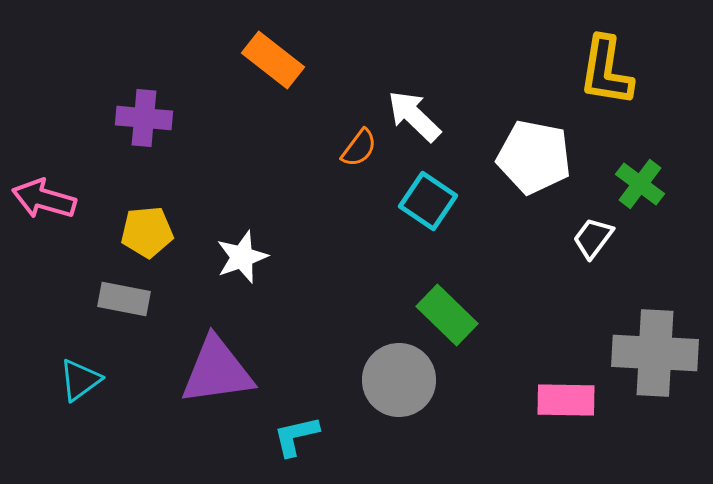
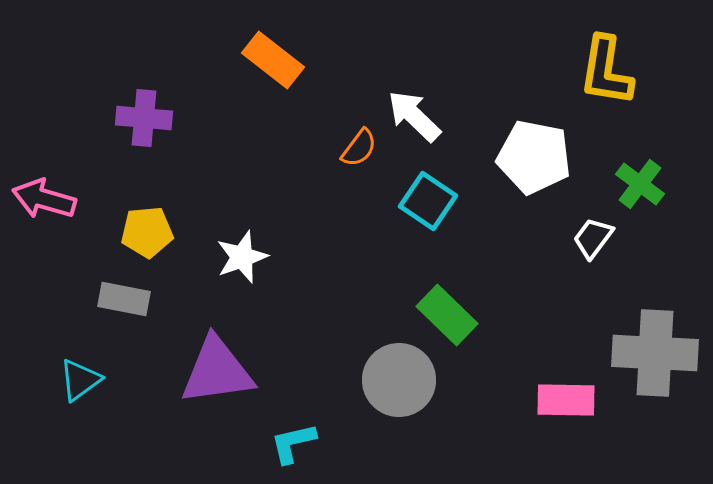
cyan L-shape: moved 3 px left, 7 px down
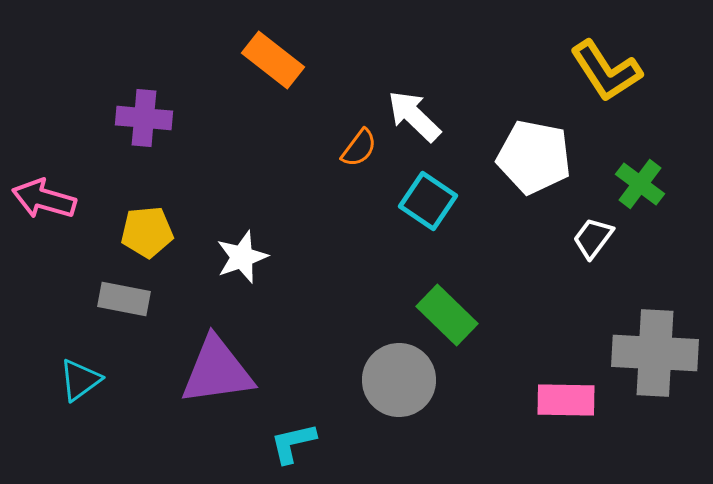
yellow L-shape: rotated 42 degrees counterclockwise
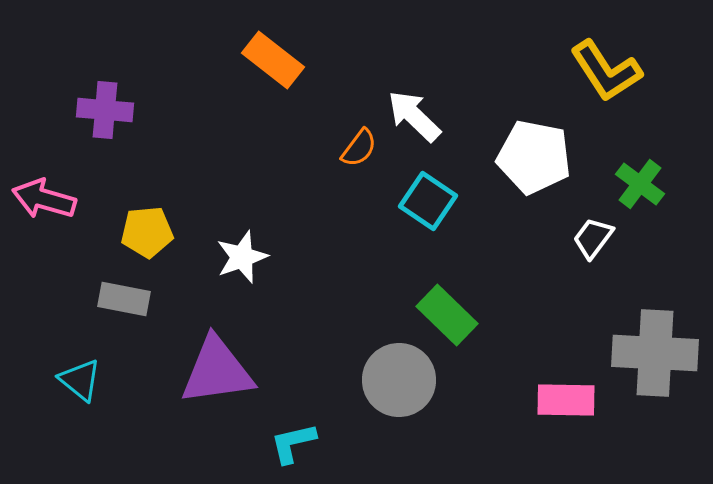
purple cross: moved 39 px left, 8 px up
cyan triangle: rotated 45 degrees counterclockwise
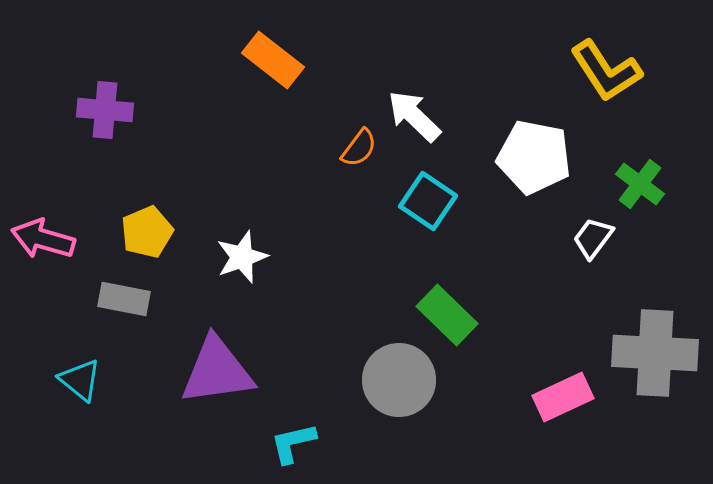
pink arrow: moved 1 px left, 40 px down
yellow pentagon: rotated 18 degrees counterclockwise
pink rectangle: moved 3 px left, 3 px up; rotated 26 degrees counterclockwise
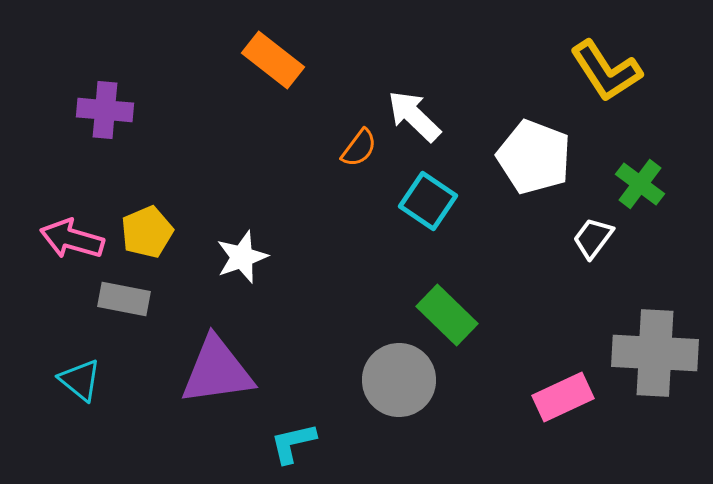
white pentagon: rotated 10 degrees clockwise
pink arrow: moved 29 px right
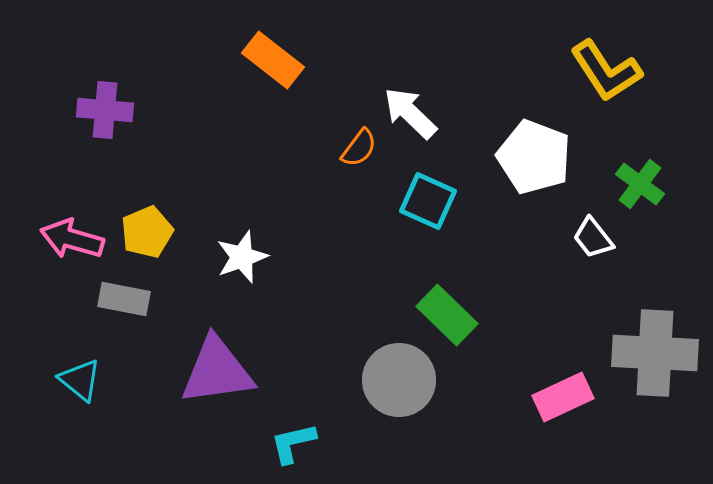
white arrow: moved 4 px left, 3 px up
cyan square: rotated 10 degrees counterclockwise
white trapezoid: rotated 75 degrees counterclockwise
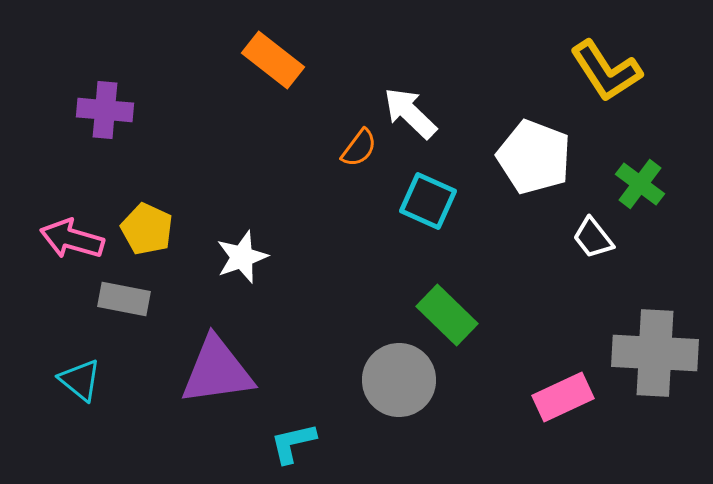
yellow pentagon: moved 3 px up; rotated 24 degrees counterclockwise
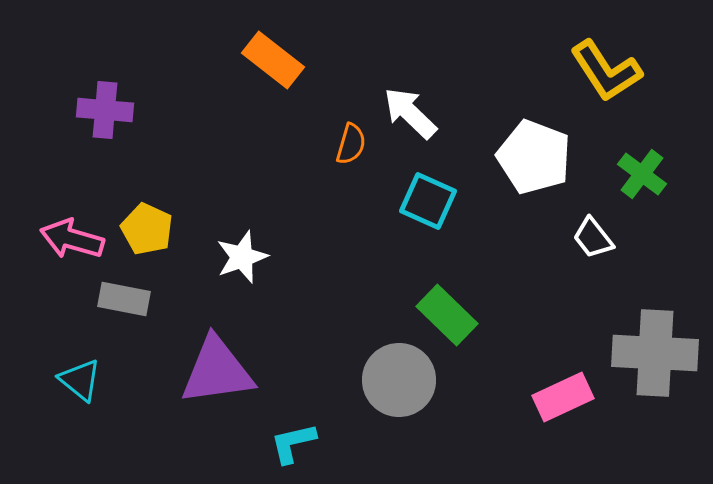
orange semicircle: moved 8 px left, 4 px up; rotated 21 degrees counterclockwise
green cross: moved 2 px right, 10 px up
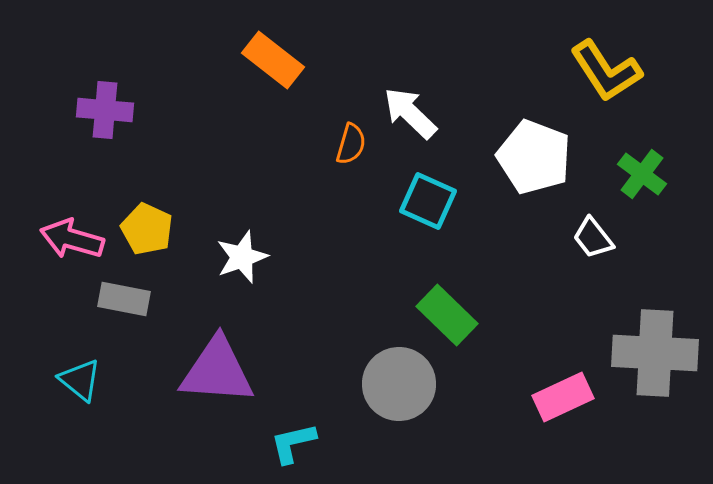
purple triangle: rotated 12 degrees clockwise
gray circle: moved 4 px down
